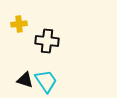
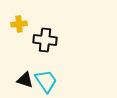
black cross: moved 2 px left, 1 px up
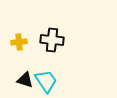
yellow cross: moved 18 px down
black cross: moved 7 px right
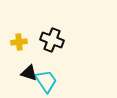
black cross: rotated 15 degrees clockwise
black triangle: moved 4 px right, 7 px up
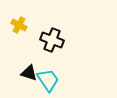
yellow cross: moved 17 px up; rotated 35 degrees clockwise
cyan trapezoid: moved 2 px right, 1 px up
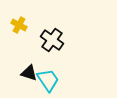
black cross: rotated 15 degrees clockwise
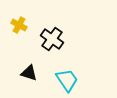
black cross: moved 1 px up
cyan trapezoid: moved 19 px right
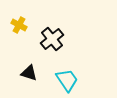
black cross: rotated 15 degrees clockwise
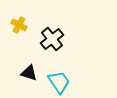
cyan trapezoid: moved 8 px left, 2 px down
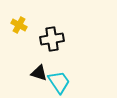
black cross: rotated 30 degrees clockwise
black triangle: moved 10 px right
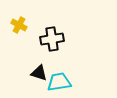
cyan trapezoid: rotated 65 degrees counterclockwise
